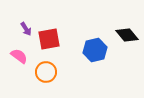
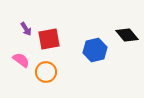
pink semicircle: moved 2 px right, 4 px down
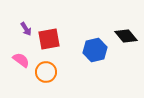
black diamond: moved 1 px left, 1 px down
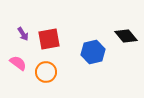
purple arrow: moved 3 px left, 5 px down
blue hexagon: moved 2 px left, 2 px down
pink semicircle: moved 3 px left, 3 px down
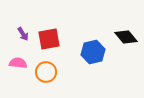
black diamond: moved 1 px down
pink semicircle: rotated 30 degrees counterclockwise
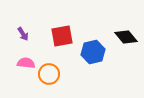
red square: moved 13 px right, 3 px up
pink semicircle: moved 8 px right
orange circle: moved 3 px right, 2 px down
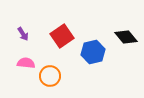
red square: rotated 25 degrees counterclockwise
orange circle: moved 1 px right, 2 px down
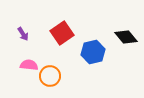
red square: moved 3 px up
pink semicircle: moved 3 px right, 2 px down
